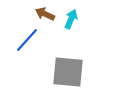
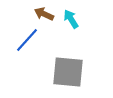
brown arrow: moved 1 px left
cyan arrow: rotated 54 degrees counterclockwise
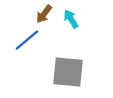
brown arrow: rotated 78 degrees counterclockwise
blue line: rotated 8 degrees clockwise
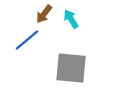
gray square: moved 3 px right, 4 px up
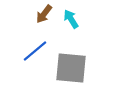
blue line: moved 8 px right, 11 px down
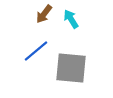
blue line: moved 1 px right
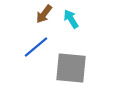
blue line: moved 4 px up
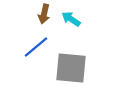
brown arrow: rotated 24 degrees counterclockwise
cyan arrow: rotated 24 degrees counterclockwise
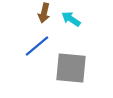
brown arrow: moved 1 px up
blue line: moved 1 px right, 1 px up
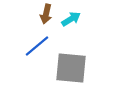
brown arrow: moved 2 px right, 1 px down
cyan arrow: rotated 114 degrees clockwise
